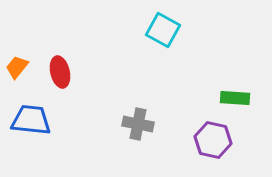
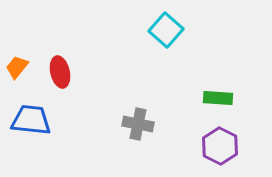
cyan square: moved 3 px right; rotated 12 degrees clockwise
green rectangle: moved 17 px left
purple hexagon: moved 7 px right, 6 px down; rotated 15 degrees clockwise
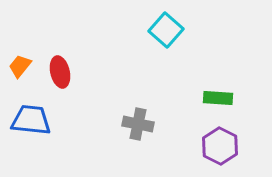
orange trapezoid: moved 3 px right, 1 px up
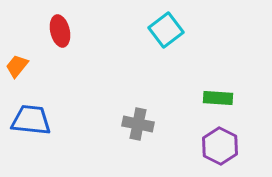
cyan square: rotated 12 degrees clockwise
orange trapezoid: moved 3 px left
red ellipse: moved 41 px up
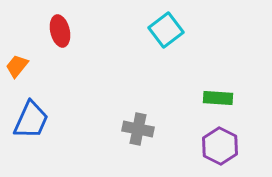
blue trapezoid: rotated 108 degrees clockwise
gray cross: moved 5 px down
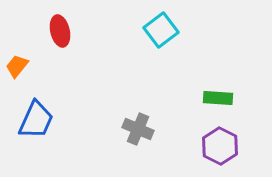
cyan square: moved 5 px left
blue trapezoid: moved 5 px right
gray cross: rotated 12 degrees clockwise
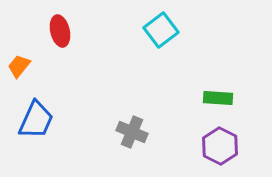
orange trapezoid: moved 2 px right
gray cross: moved 6 px left, 3 px down
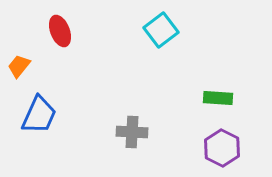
red ellipse: rotated 8 degrees counterclockwise
blue trapezoid: moved 3 px right, 5 px up
gray cross: rotated 20 degrees counterclockwise
purple hexagon: moved 2 px right, 2 px down
